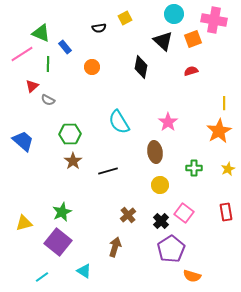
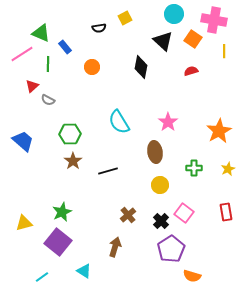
orange square: rotated 36 degrees counterclockwise
yellow line: moved 52 px up
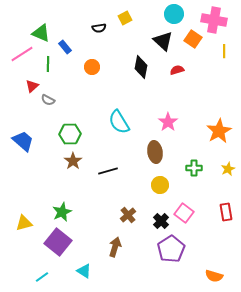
red semicircle: moved 14 px left, 1 px up
orange semicircle: moved 22 px right
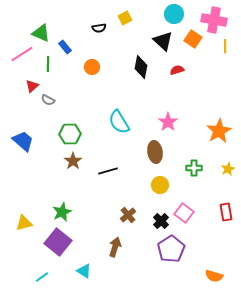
yellow line: moved 1 px right, 5 px up
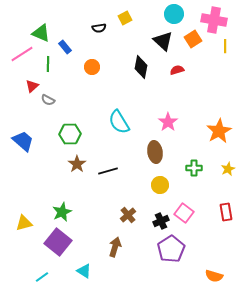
orange square: rotated 24 degrees clockwise
brown star: moved 4 px right, 3 px down
black cross: rotated 21 degrees clockwise
